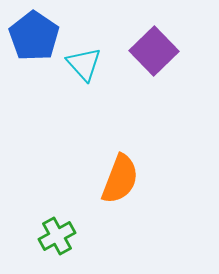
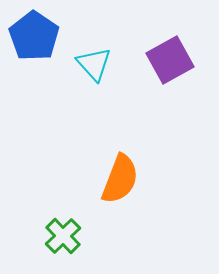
purple square: moved 16 px right, 9 px down; rotated 15 degrees clockwise
cyan triangle: moved 10 px right
green cross: moved 6 px right; rotated 15 degrees counterclockwise
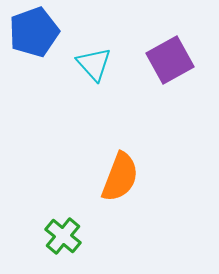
blue pentagon: moved 4 px up; rotated 18 degrees clockwise
orange semicircle: moved 2 px up
green cross: rotated 6 degrees counterclockwise
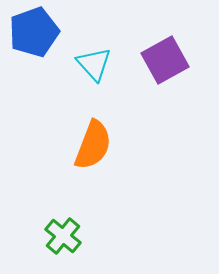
purple square: moved 5 px left
orange semicircle: moved 27 px left, 32 px up
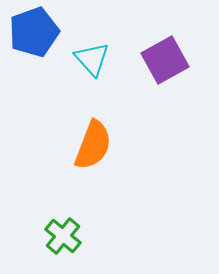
cyan triangle: moved 2 px left, 5 px up
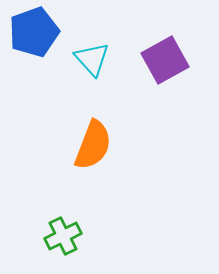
green cross: rotated 24 degrees clockwise
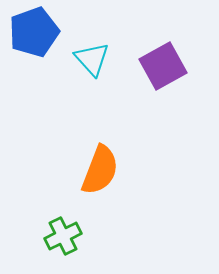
purple square: moved 2 px left, 6 px down
orange semicircle: moved 7 px right, 25 px down
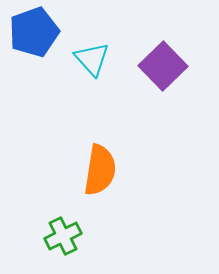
purple square: rotated 15 degrees counterclockwise
orange semicircle: rotated 12 degrees counterclockwise
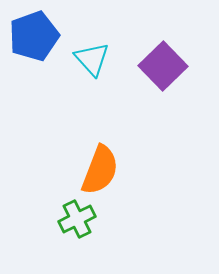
blue pentagon: moved 4 px down
orange semicircle: rotated 12 degrees clockwise
green cross: moved 14 px right, 17 px up
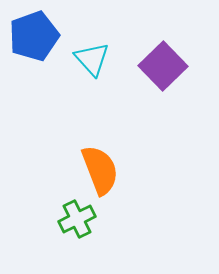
orange semicircle: rotated 42 degrees counterclockwise
